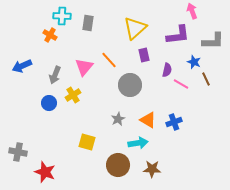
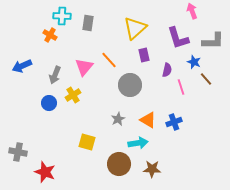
purple L-shape: moved 3 px down; rotated 80 degrees clockwise
brown line: rotated 16 degrees counterclockwise
pink line: moved 3 px down; rotated 42 degrees clockwise
brown circle: moved 1 px right, 1 px up
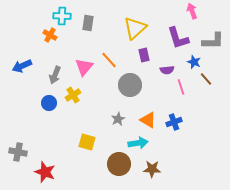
purple semicircle: rotated 72 degrees clockwise
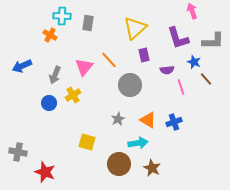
brown star: moved 1 px up; rotated 24 degrees clockwise
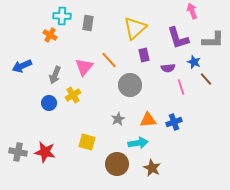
gray L-shape: moved 1 px up
purple semicircle: moved 1 px right, 2 px up
orange triangle: rotated 36 degrees counterclockwise
brown circle: moved 2 px left
red star: moved 20 px up; rotated 10 degrees counterclockwise
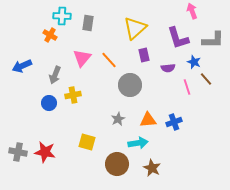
pink triangle: moved 2 px left, 9 px up
pink line: moved 6 px right
yellow cross: rotated 21 degrees clockwise
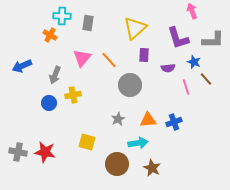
purple rectangle: rotated 16 degrees clockwise
pink line: moved 1 px left
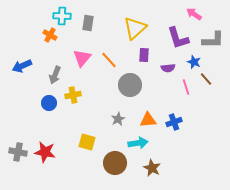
pink arrow: moved 2 px right, 3 px down; rotated 35 degrees counterclockwise
brown circle: moved 2 px left, 1 px up
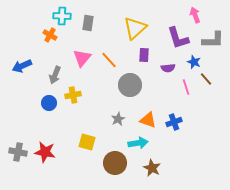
pink arrow: moved 1 px right, 1 px down; rotated 35 degrees clockwise
orange triangle: rotated 24 degrees clockwise
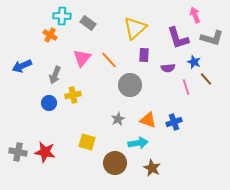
gray rectangle: rotated 63 degrees counterclockwise
gray L-shape: moved 1 px left, 2 px up; rotated 15 degrees clockwise
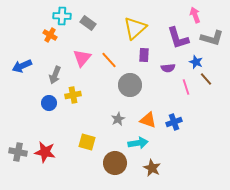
blue star: moved 2 px right
